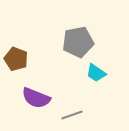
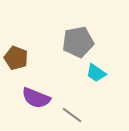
brown pentagon: moved 1 px up
gray line: rotated 55 degrees clockwise
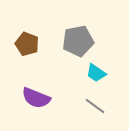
gray pentagon: moved 1 px up
brown pentagon: moved 11 px right, 14 px up
gray line: moved 23 px right, 9 px up
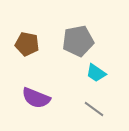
brown pentagon: rotated 10 degrees counterclockwise
gray line: moved 1 px left, 3 px down
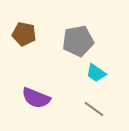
brown pentagon: moved 3 px left, 10 px up
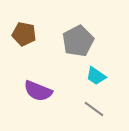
gray pentagon: rotated 16 degrees counterclockwise
cyan trapezoid: moved 3 px down
purple semicircle: moved 2 px right, 7 px up
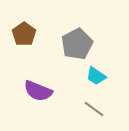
brown pentagon: rotated 25 degrees clockwise
gray pentagon: moved 1 px left, 3 px down
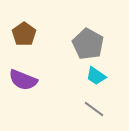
gray pentagon: moved 11 px right; rotated 16 degrees counterclockwise
purple semicircle: moved 15 px left, 11 px up
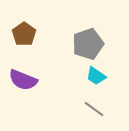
gray pentagon: rotated 24 degrees clockwise
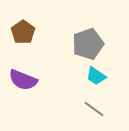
brown pentagon: moved 1 px left, 2 px up
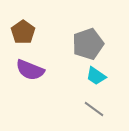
purple semicircle: moved 7 px right, 10 px up
